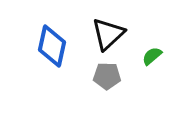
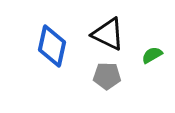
black triangle: rotated 51 degrees counterclockwise
green semicircle: moved 1 px up; rotated 10 degrees clockwise
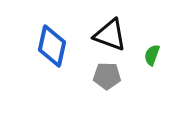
black triangle: moved 2 px right, 1 px down; rotated 6 degrees counterclockwise
green semicircle: rotated 40 degrees counterclockwise
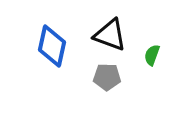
gray pentagon: moved 1 px down
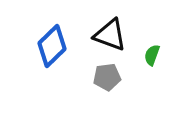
blue diamond: rotated 33 degrees clockwise
gray pentagon: rotated 8 degrees counterclockwise
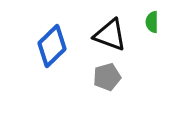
green semicircle: moved 33 px up; rotated 20 degrees counterclockwise
gray pentagon: rotated 8 degrees counterclockwise
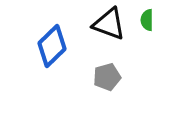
green semicircle: moved 5 px left, 2 px up
black triangle: moved 1 px left, 11 px up
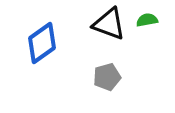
green semicircle: rotated 80 degrees clockwise
blue diamond: moved 10 px left, 3 px up; rotated 9 degrees clockwise
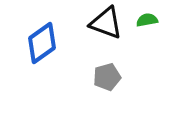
black triangle: moved 3 px left, 1 px up
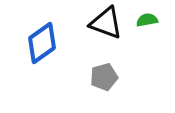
gray pentagon: moved 3 px left
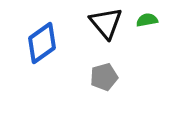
black triangle: rotated 30 degrees clockwise
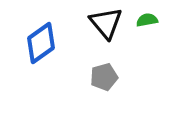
blue diamond: moved 1 px left
